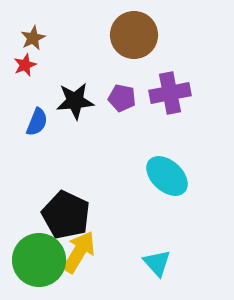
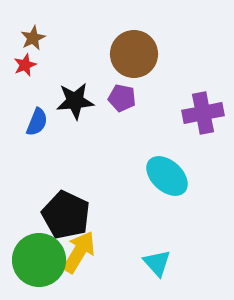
brown circle: moved 19 px down
purple cross: moved 33 px right, 20 px down
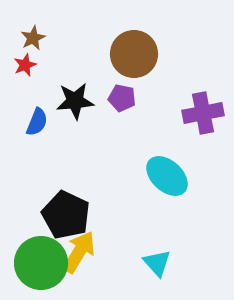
green circle: moved 2 px right, 3 px down
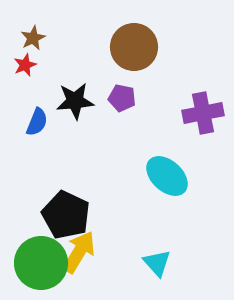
brown circle: moved 7 px up
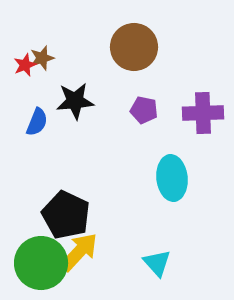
brown star: moved 9 px right, 20 px down; rotated 10 degrees clockwise
purple pentagon: moved 22 px right, 12 px down
purple cross: rotated 9 degrees clockwise
cyan ellipse: moved 5 px right, 2 px down; rotated 42 degrees clockwise
yellow arrow: rotated 12 degrees clockwise
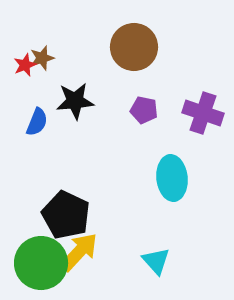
purple cross: rotated 21 degrees clockwise
cyan triangle: moved 1 px left, 2 px up
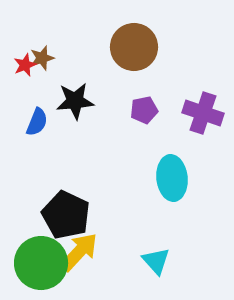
purple pentagon: rotated 24 degrees counterclockwise
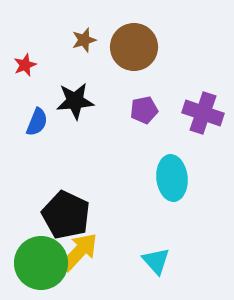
brown star: moved 42 px right, 18 px up
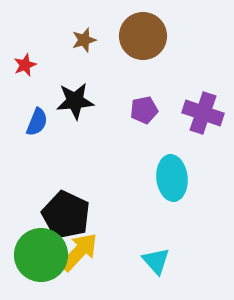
brown circle: moved 9 px right, 11 px up
green circle: moved 8 px up
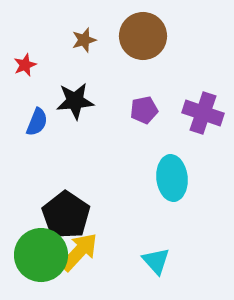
black pentagon: rotated 9 degrees clockwise
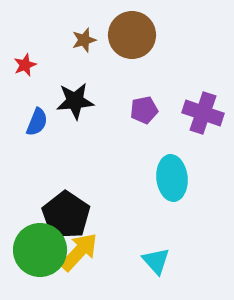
brown circle: moved 11 px left, 1 px up
green circle: moved 1 px left, 5 px up
